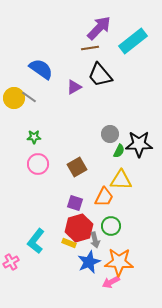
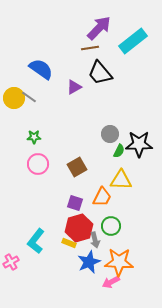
black trapezoid: moved 2 px up
orange trapezoid: moved 2 px left
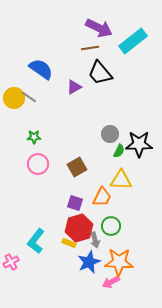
purple arrow: rotated 72 degrees clockwise
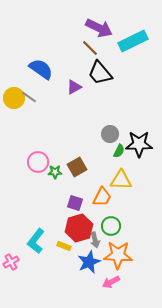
cyan rectangle: rotated 12 degrees clockwise
brown line: rotated 54 degrees clockwise
green star: moved 21 px right, 35 px down
pink circle: moved 2 px up
yellow rectangle: moved 5 px left, 3 px down
orange star: moved 1 px left, 7 px up
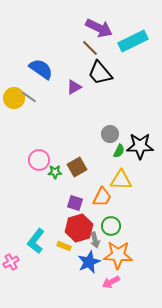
black star: moved 1 px right, 2 px down
pink circle: moved 1 px right, 2 px up
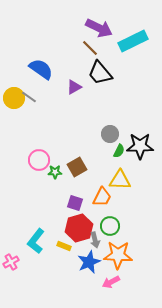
yellow triangle: moved 1 px left
green circle: moved 1 px left
